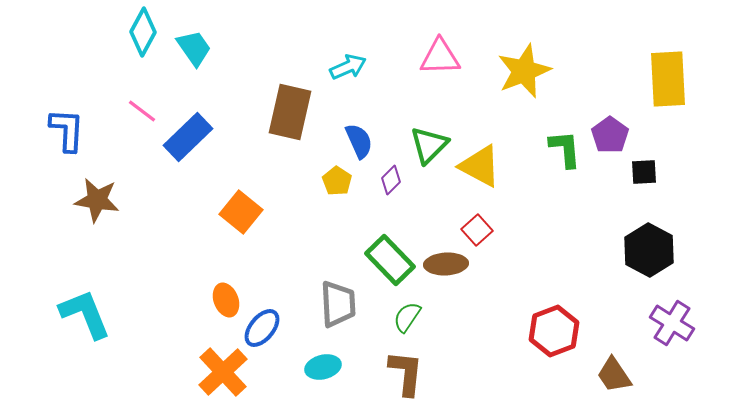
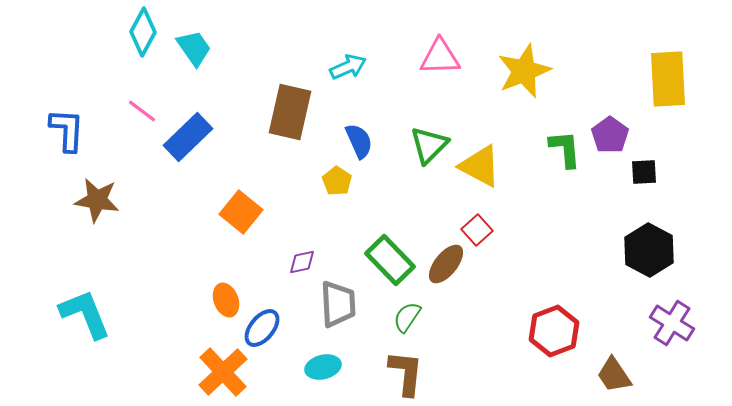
purple diamond: moved 89 px left, 82 px down; rotated 32 degrees clockwise
brown ellipse: rotated 48 degrees counterclockwise
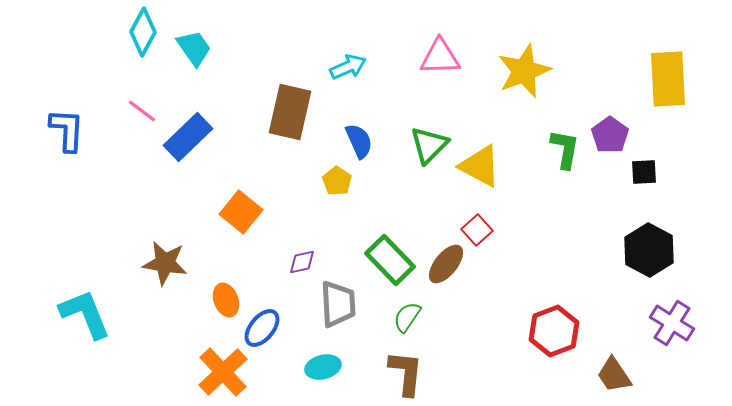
green L-shape: rotated 15 degrees clockwise
brown star: moved 68 px right, 63 px down
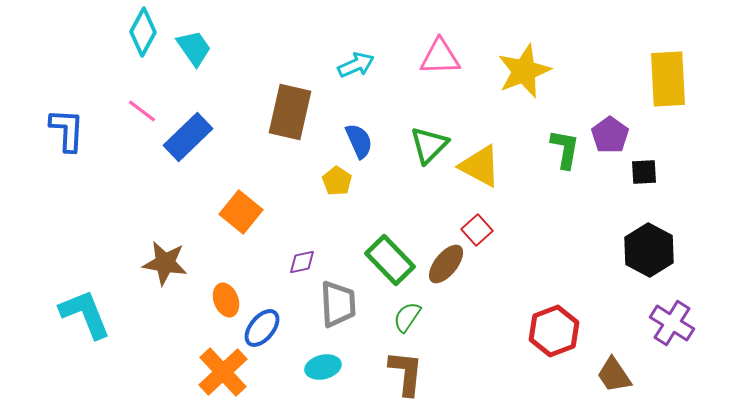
cyan arrow: moved 8 px right, 2 px up
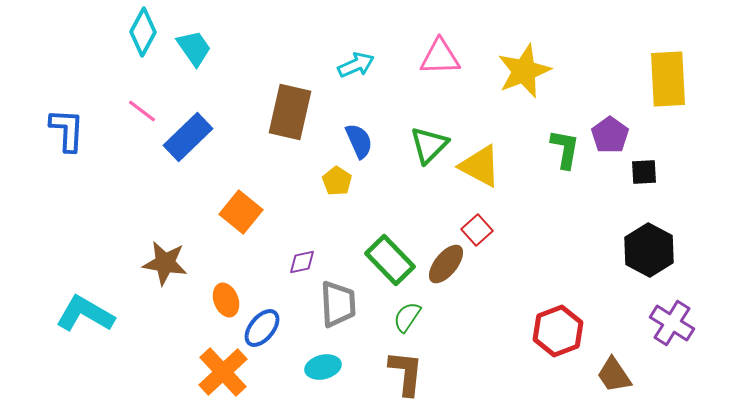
cyan L-shape: rotated 38 degrees counterclockwise
red hexagon: moved 4 px right
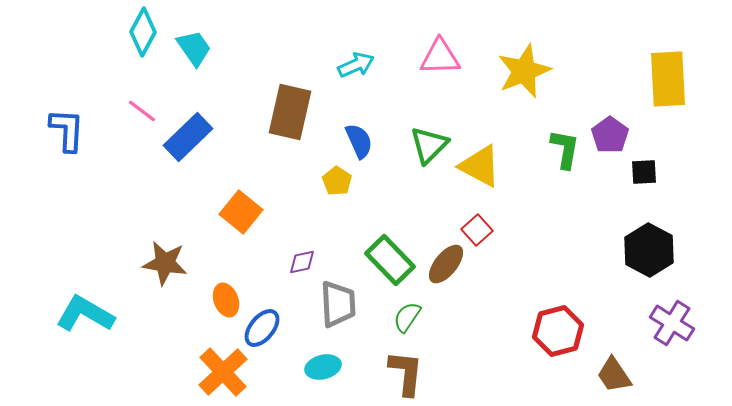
red hexagon: rotated 6 degrees clockwise
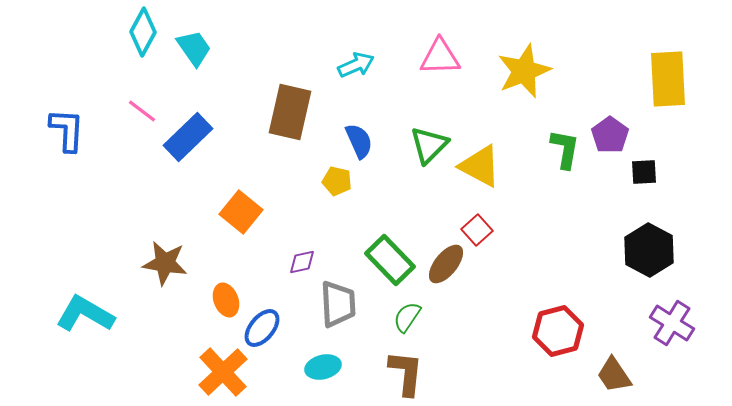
yellow pentagon: rotated 20 degrees counterclockwise
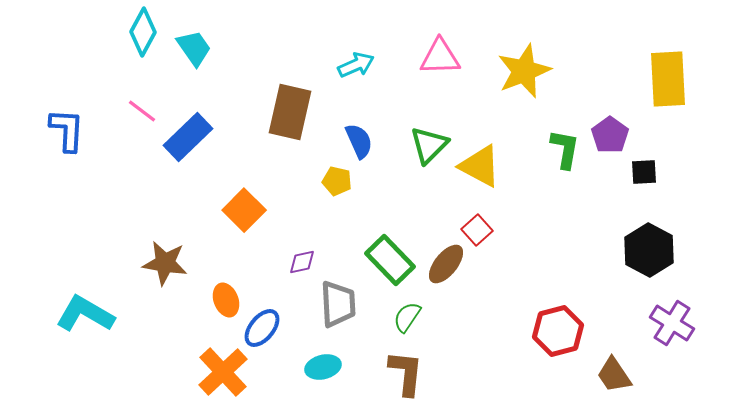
orange square: moved 3 px right, 2 px up; rotated 6 degrees clockwise
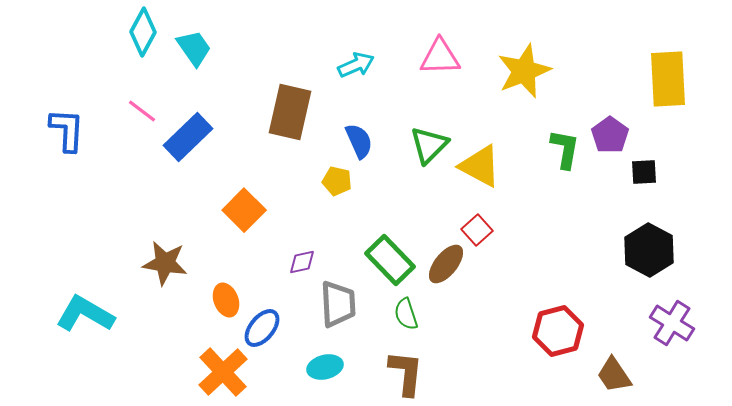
green semicircle: moved 1 px left, 3 px up; rotated 52 degrees counterclockwise
cyan ellipse: moved 2 px right
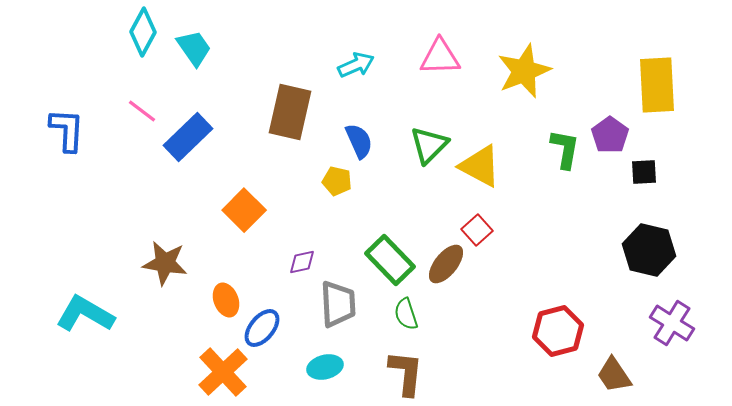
yellow rectangle: moved 11 px left, 6 px down
black hexagon: rotated 15 degrees counterclockwise
